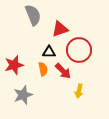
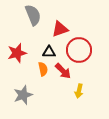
red star: moved 3 px right, 12 px up
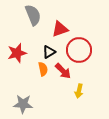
black triangle: rotated 32 degrees counterclockwise
gray star: moved 9 px down; rotated 24 degrees clockwise
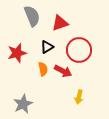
gray semicircle: moved 1 px left, 1 px down
red triangle: moved 6 px up
black triangle: moved 2 px left, 5 px up
red arrow: rotated 18 degrees counterclockwise
yellow arrow: moved 6 px down
gray star: rotated 30 degrees counterclockwise
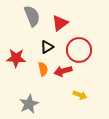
red triangle: rotated 18 degrees counterclockwise
red star: moved 1 px left, 5 px down; rotated 18 degrees clockwise
red arrow: rotated 138 degrees clockwise
yellow arrow: moved 1 px right, 2 px up; rotated 80 degrees counterclockwise
gray star: moved 6 px right
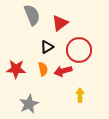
gray semicircle: moved 1 px up
red star: moved 11 px down
yellow arrow: rotated 112 degrees counterclockwise
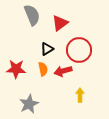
black triangle: moved 2 px down
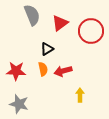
red circle: moved 12 px right, 19 px up
red star: moved 2 px down
gray star: moved 10 px left; rotated 30 degrees counterclockwise
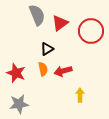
gray semicircle: moved 5 px right
red star: moved 2 px down; rotated 18 degrees clockwise
gray star: rotated 24 degrees counterclockwise
